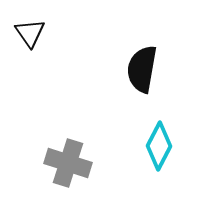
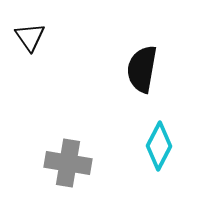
black triangle: moved 4 px down
gray cross: rotated 9 degrees counterclockwise
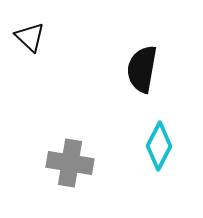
black triangle: rotated 12 degrees counterclockwise
gray cross: moved 2 px right
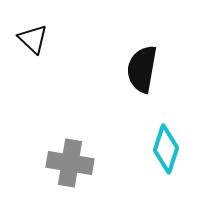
black triangle: moved 3 px right, 2 px down
cyan diamond: moved 7 px right, 3 px down; rotated 9 degrees counterclockwise
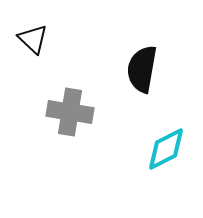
cyan diamond: rotated 45 degrees clockwise
gray cross: moved 51 px up
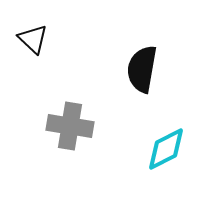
gray cross: moved 14 px down
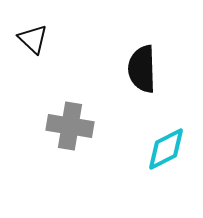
black semicircle: rotated 12 degrees counterclockwise
